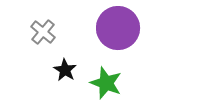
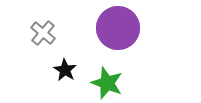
gray cross: moved 1 px down
green star: moved 1 px right
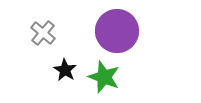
purple circle: moved 1 px left, 3 px down
green star: moved 3 px left, 6 px up
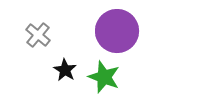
gray cross: moved 5 px left, 2 px down
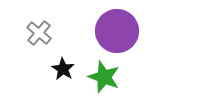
gray cross: moved 1 px right, 2 px up
black star: moved 2 px left, 1 px up
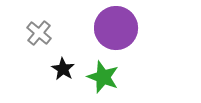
purple circle: moved 1 px left, 3 px up
green star: moved 1 px left
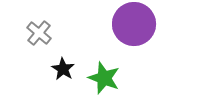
purple circle: moved 18 px right, 4 px up
green star: moved 1 px right, 1 px down
